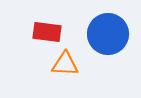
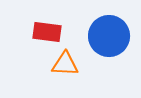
blue circle: moved 1 px right, 2 px down
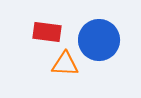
blue circle: moved 10 px left, 4 px down
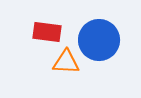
orange triangle: moved 1 px right, 2 px up
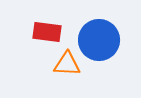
orange triangle: moved 1 px right, 2 px down
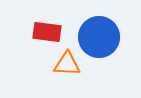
blue circle: moved 3 px up
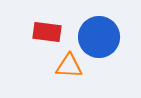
orange triangle: moved 2 px right, 2 px down
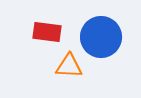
blue circle: moved 2 px right
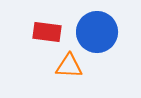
blue circle: moved 4 px left, 5 px up
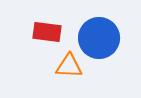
blue circle: moved 2 px right, 6 px down
